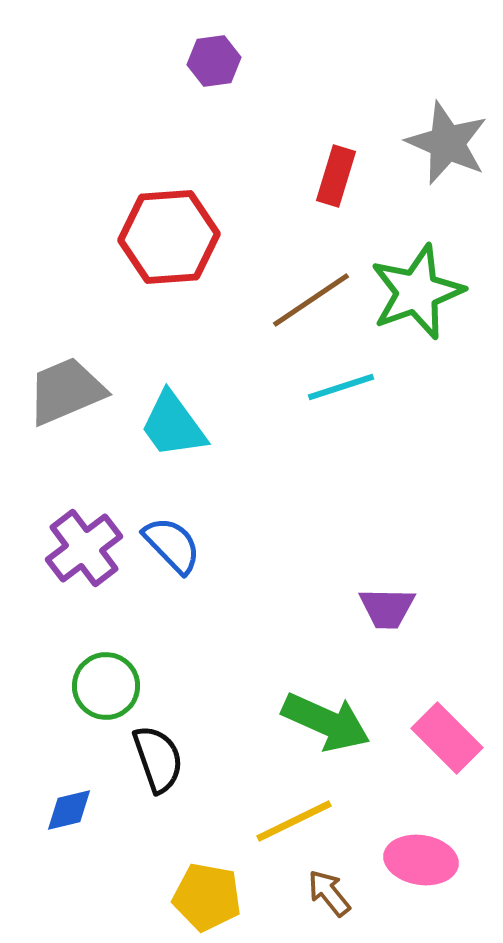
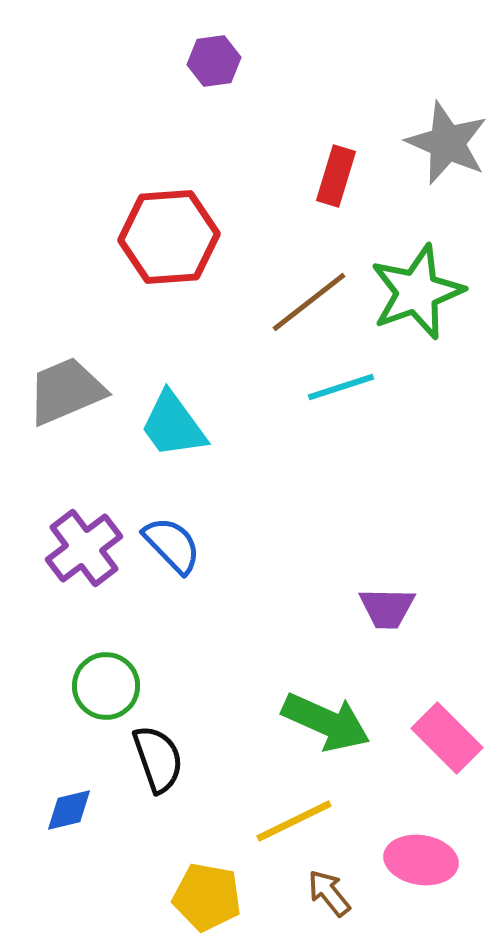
brown line: moved 2 px left, 2 px down; rotated 4 degrees counterclockwise
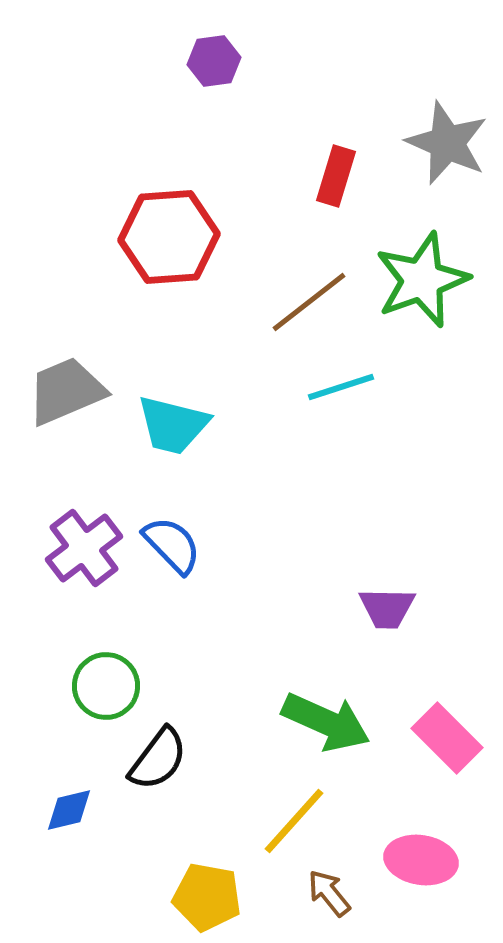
green star: moved 5 px right, 12 px up
cyan trapezoid: rotated 40 degrees counterclockwise
black semicircle: rotated 56 degrees clockwise
yellow line: rotated 22 degrees counterclockwise
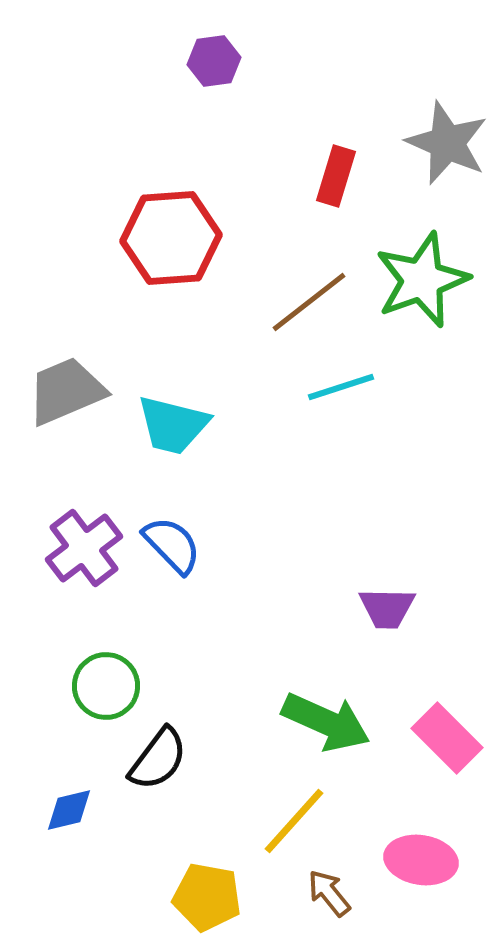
red hexagon: moved 2 px right, 1 px down
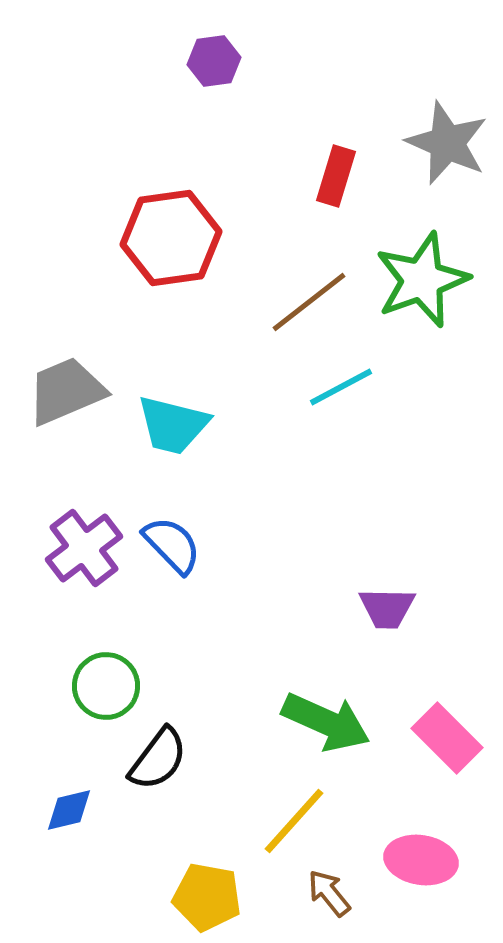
red hexagon: rotated 4 degrees counterclockwise
cyan line: rotated 10 degrees counterclockwise
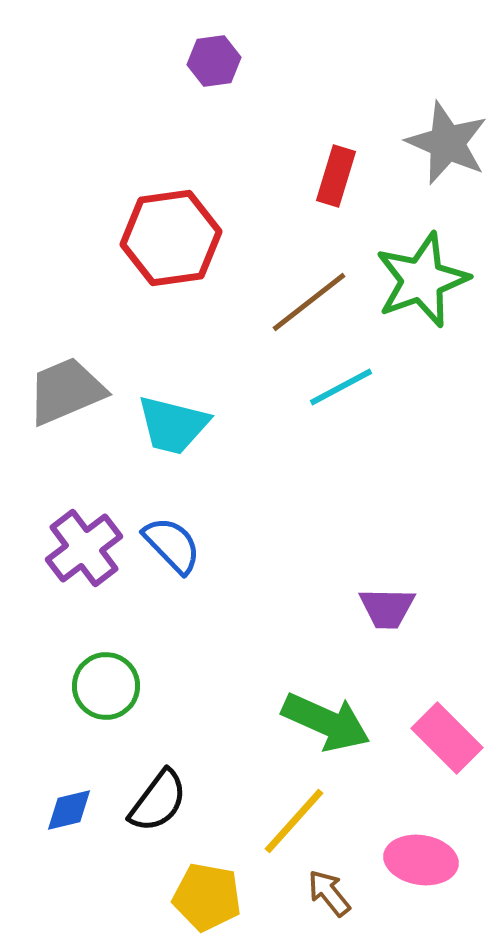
black semicircle: moved 42 px down
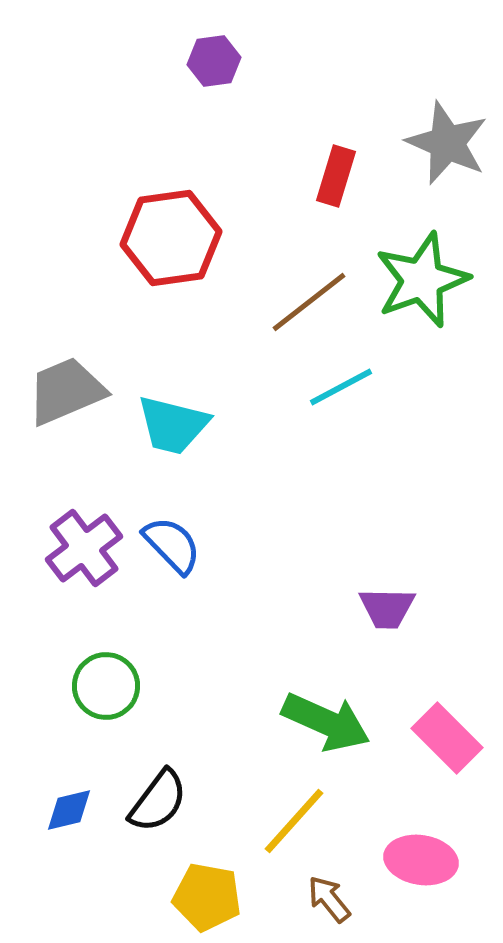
brown arrow: moved 6 px down
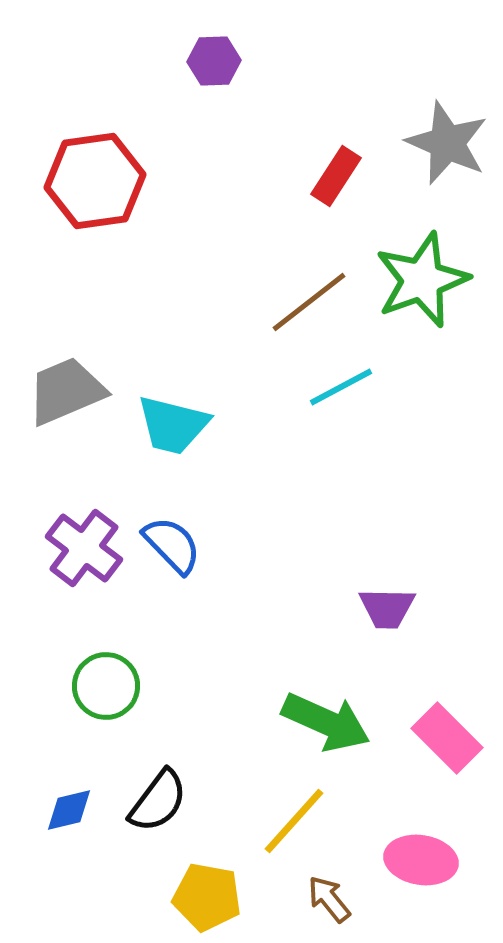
purple hexagon: rotated 6 degrees clockwise
red rectangle: rotated 16 degrees clockwise
red hexagon: moved 76 px left, 57 px up
purple cross: rotated 16 degrees counterclockwise
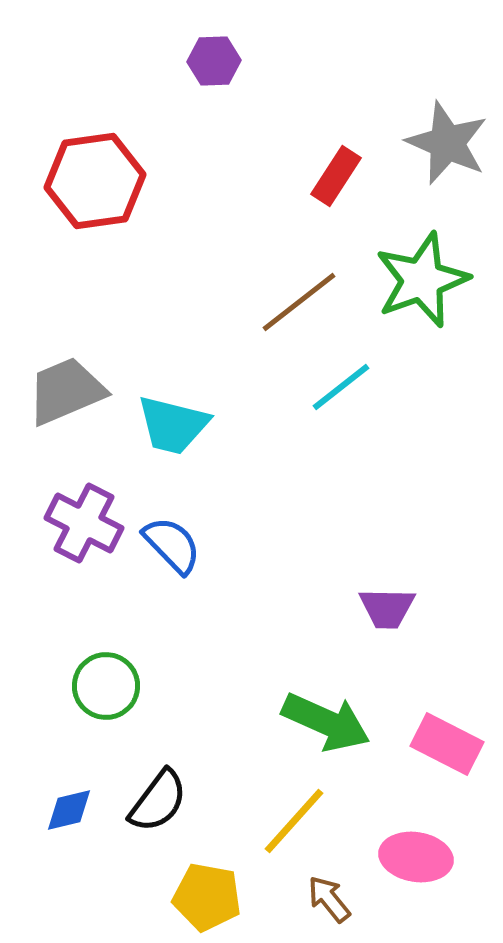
brown line: moved 10 px left
cyan line: rotated 10 degrees counterclockwise
purple cross: moved 25 px up; rotated 10 degrees counterclockwise
pink rectangle: moved 6 px down; rotated 18 degrees counterclockwise
pink ellipse: moved 5 px left, 3 px up
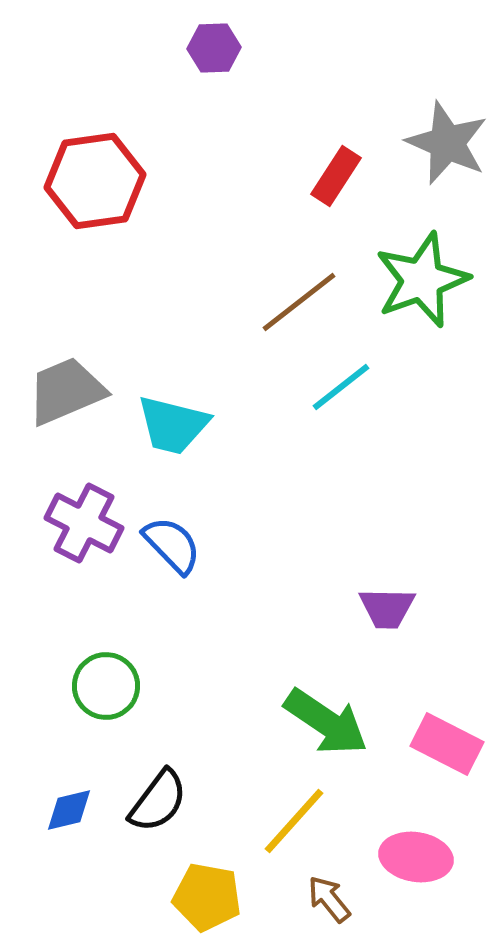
purple hexagon: moved 13 px up
green arrow: rotated 10 degrees clockwise
